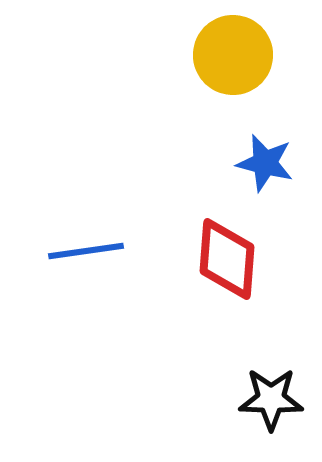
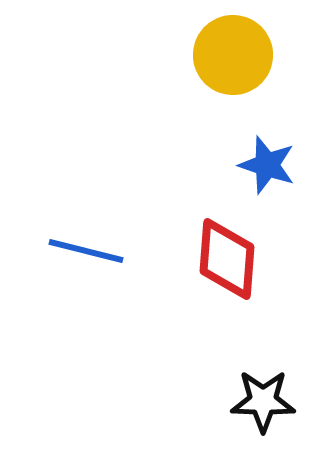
blue star: moved 2 px right, 2 px down; rotated 4 degrees clockwise
blue line: rotated 22 degrees clockwise
black star: moved 8 px left, 2 px down
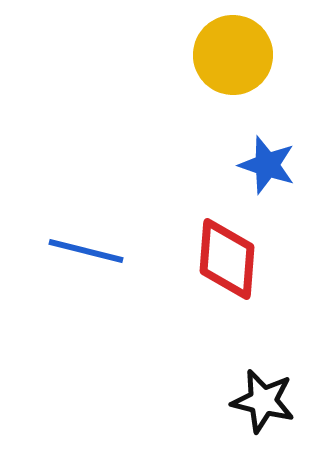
black star: rotated 12 degrees clockwise
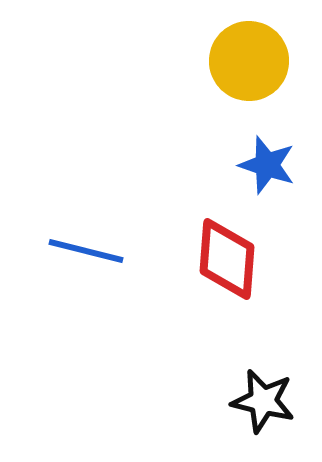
yellow circle: moved 16 px right, 6 px down
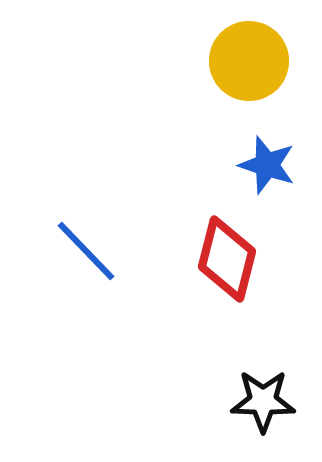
blue line: rotated 32 degrees clockwise
red diamond: rotated 10 degrees clockwise
black star: rotated 12 degrees counterclockwise
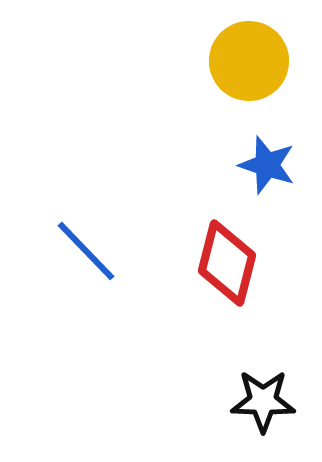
red diamond: moved 4 px down
